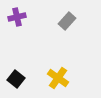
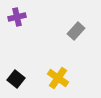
gray rectangle: moved 9 px right, 10 px down
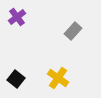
purple cross: rotated 24 degrees counterclockwise
gray rectangle: moved 3 px left
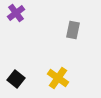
purple cross: moved 1 px left, 4 px up
gray rectangle: moved 1 px up; rotated 30 degrees counterclockwise
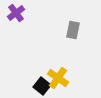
black square: moved 26 px right, 7 px down
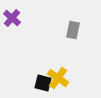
purple cross: moved 4 px left, 5 px down; rotated 12 degrees counterclockwise
black square: moved 1 px right, 3 px up; rotated 24 degrees counterclockwise
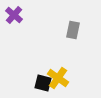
purple cross: moved 2 px right, 3 px up
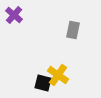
yellow cross: moved 3 px up
